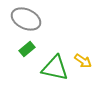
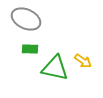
green rectangle: moved 3 px right; rotated 42 degrees clockwise
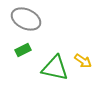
green rectangle: moved 7 px left, 1 px down; rotated 28 degrees counterclockwise
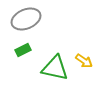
gray ellipse: rotated 48 degrees counterclockwise
yellow arrow: moved 1 px right
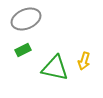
yellow arrow: rotated 72 degrees clockwise
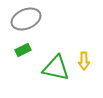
yellow arrow: rotated 18 degrees counterclockwise
green triangle: moved 1 px right
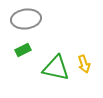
gray ellipse: rotated 16 degrees clockwise
yellow arrow: moved 3 px down; rotated 18 degrees counterclockwise
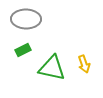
gray ellipse: rotated 8 degrees clockwise
green triangle: moved 4 px left
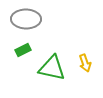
yellow arrow: moved 1 px right, 1 px up
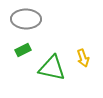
yellow arrow: moved 2 px left, 5 px up
